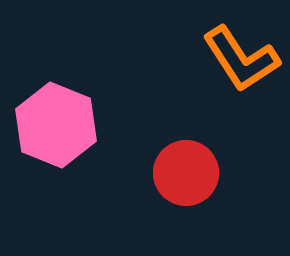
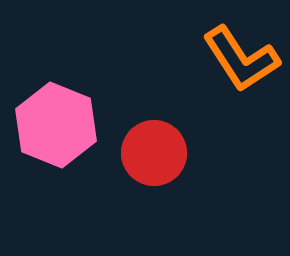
red circle: moved 32 px left, 20 px up
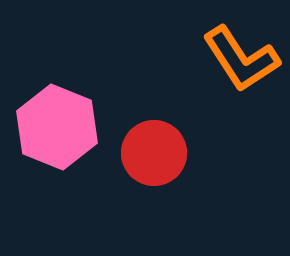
pink hexagon: moved 1 px right, 2 px down
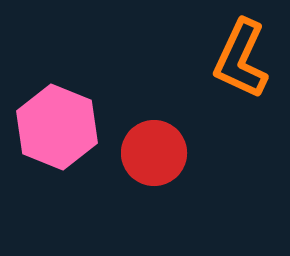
orange L-shape: rotated 58 degrees clockwise
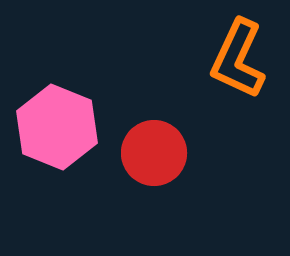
orange L-shape: moved 3 px left
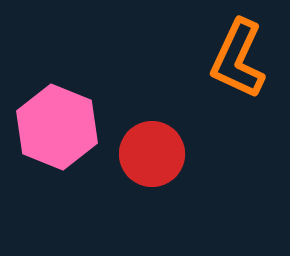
red circle: moved 2 px left, 1 px down
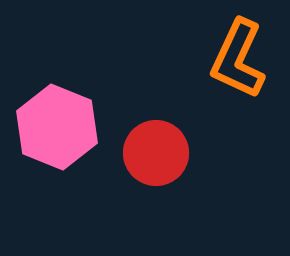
red circle: moved 4 px right, 1 px up
